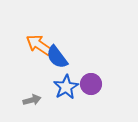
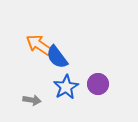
purple circle: moved 7 px right
gray arrow: rotated 24 degrees clockwise
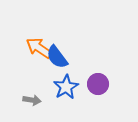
orange arrow: moved 3 px down
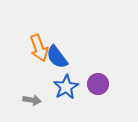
orange arrow: rotated 144 degrees counterclockwise
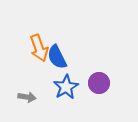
blue semicircle: rotated 10 degrees clockwise
purple circle: moved 1 px right, 1 px up
gray arrow: moved 5 px left, 3 px up
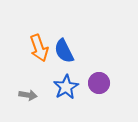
blue semicircle: moved 7 px right, 6 px up
gray arrow: moved 1 px right, 2 px up
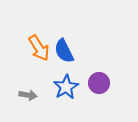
orange arrow: rotated 12 degrees counterclockwise
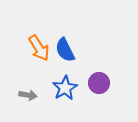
blue semicircle: moved 1 px right, 1 px up
blue star: moved 1 px left, 1 px down
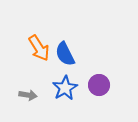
blue semicircle: moved 4 px down
purple circle: moved 2 px down
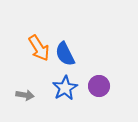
purple circle: moved 1 px down
gray arrow: moved 3 px left
